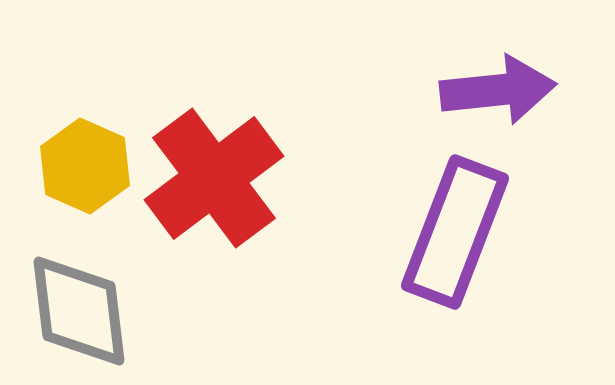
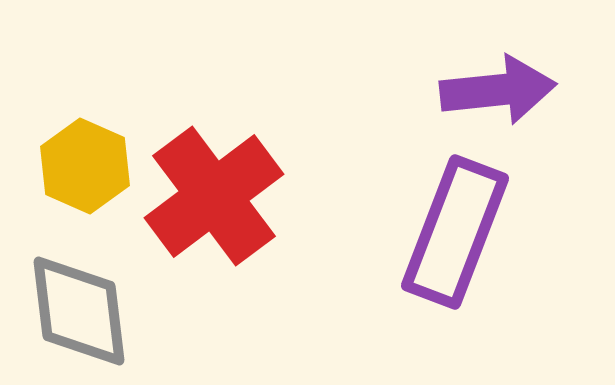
red cross: moved 18 px down
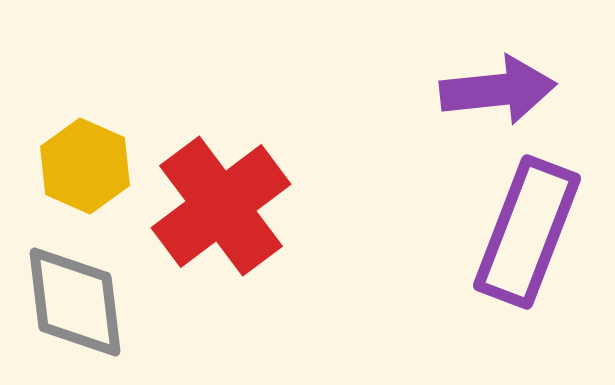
red cross: moved 7 px right, 10 px down
purple rectangle: moved 72 px right
gray diamond: moved 4 px left, 9 px up
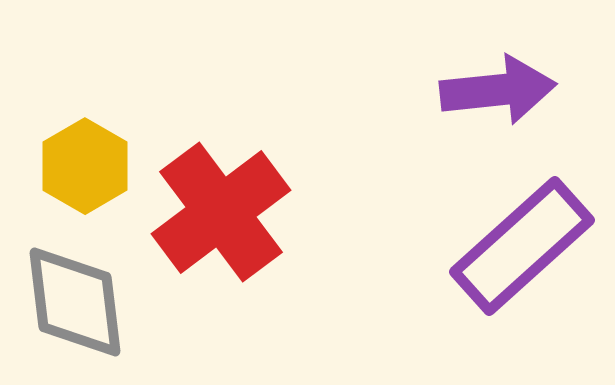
yellow hexagon: rotated 6 degrees clockwise
red cross: moved 6 px down
purple rectangle: moved 5 px left, 14 px down; rotated 27 degrees clockwise
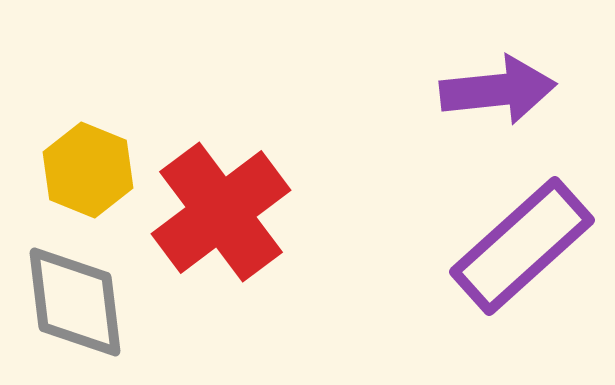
yellow hexagon: moved 3 px right, 4 px down; rotated 8 degrees counterclockwise
